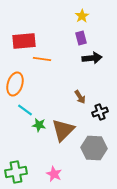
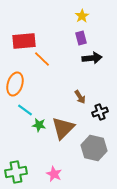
orange line: rotated 36 degrees clockwise
brown triangle: moved 2 px up
gray hexagon: rotated 10 degrees clockwise
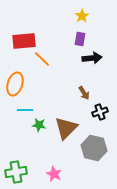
purple rectangle: moved 1 px left, 1 px down; rotated 24 degrees clockwise
brown arrow: moved 4 px right, 4 px up
cyan line: rotated 35 degrees counterclockwise
brown triangle: moved 3 px right
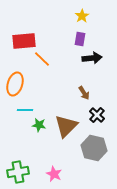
black cross: moved 3 px left, 3 px down; rotated 28 degrees counterclockwise
brown triangle: moved 2 px up
green cross: moved 2 px right
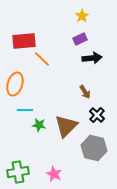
purple rectangle: rotated 56 degrees clockwise
brown arrow: moved 1 px right, 1 px up
